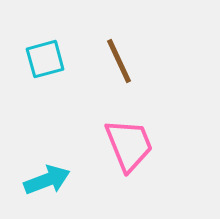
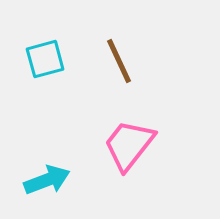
pink trapezoid: rotated 120 degrees counterclockwise
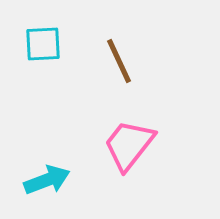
cyan square: moved 2 px left, 15 px up; rotated 12 degrees clockwise
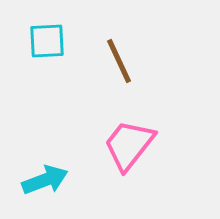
cyan square: moved 4 px right, 3 px up
cyan arrow: moved 2 px left
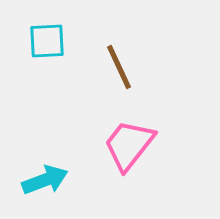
brown line: moved 6 px down
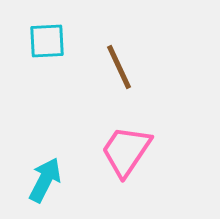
pink trapezoid: moved 3 px left, 6 px down; rotated 4 degrees counterclockwise
cyan arrow: rotated 42 degrees counterclockwise
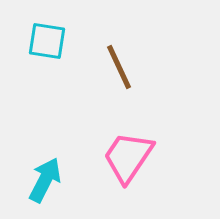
cyan square: rotated 12 degrees clockwise
pink trapezoid: moved 2 px right, 6 px down
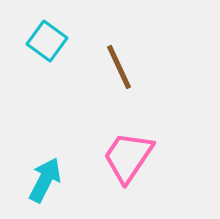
cyan square: rotated 27 degrees clockwise
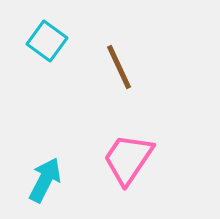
pink trapezoid: moved 2 px down
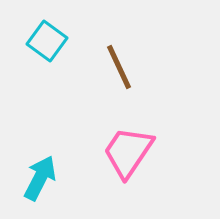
pink trapezoid: moved 7 px up
cyan arrow: moved 5 px left, 2 px up
